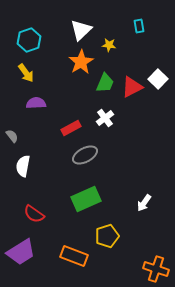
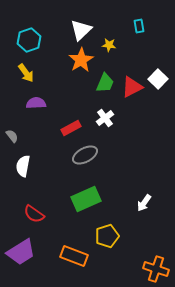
orange star: moved 2 px up
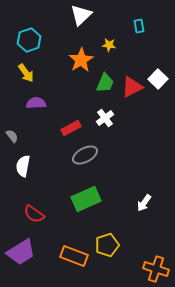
white triangle: moved 15 px up
yellow pentagon: moved 9 px down
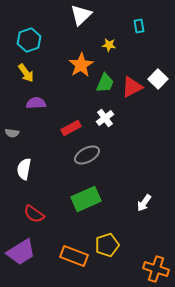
orange star: moved 5 px down
gray semicircle: moved 3 px up; rotated 136 degrees clockwise
gray ellipse: moved 2 px right
white semicircle: moved 1 px right, 3 px down
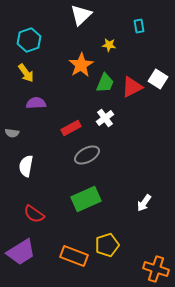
white square: rotated 12 degrees counterclockwise
white semicircle: moved 2 px right, 3 px up
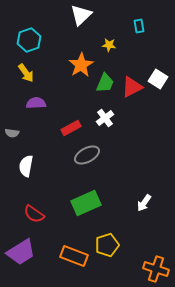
green rectangle: moved 4 px down
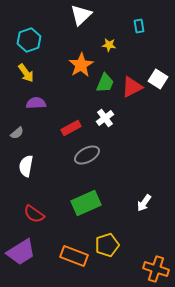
gray semicircle: moved 5 px right; rotated 48 degrees counterclockwise
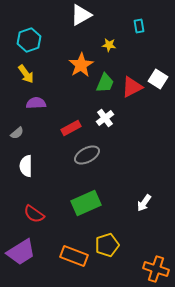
white triangle: rotated 15 degrees clockwise
yellow arrow: moved 1 px down
white semicircle: rotated 10 degrees counterclockwise
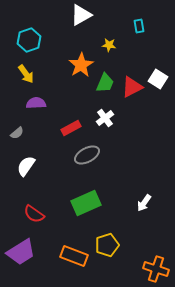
white semicircle: rotated 35 degrees clockwise
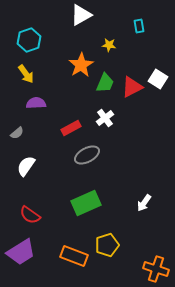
red semicircle: moved 4 px left, 1 px down
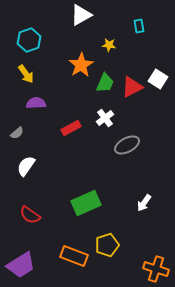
gray ellipse: moved 40 px right, 10 px up
purple trapezoid: moved 13 px down
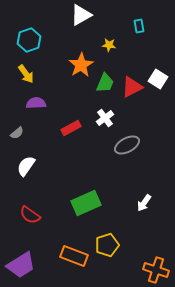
orange cross: moved 1 px down
